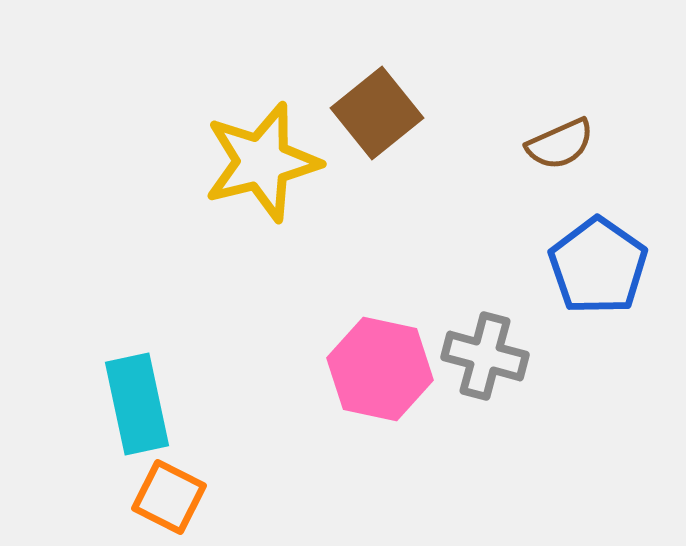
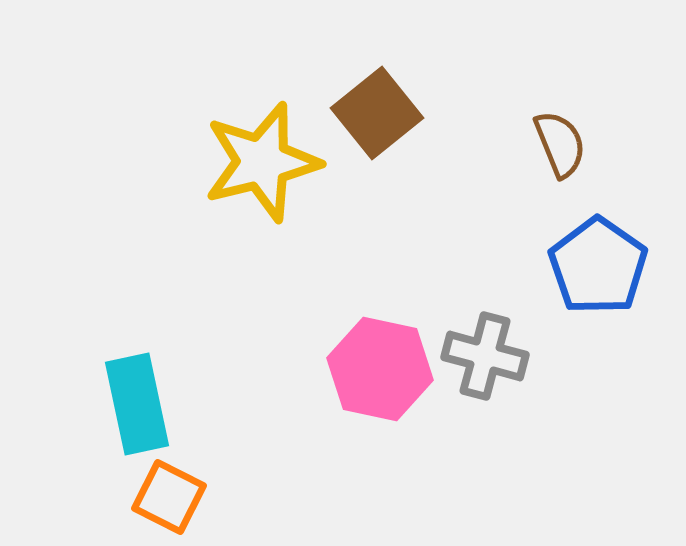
brown semicircle: rotated 88 degrees counterclockwise
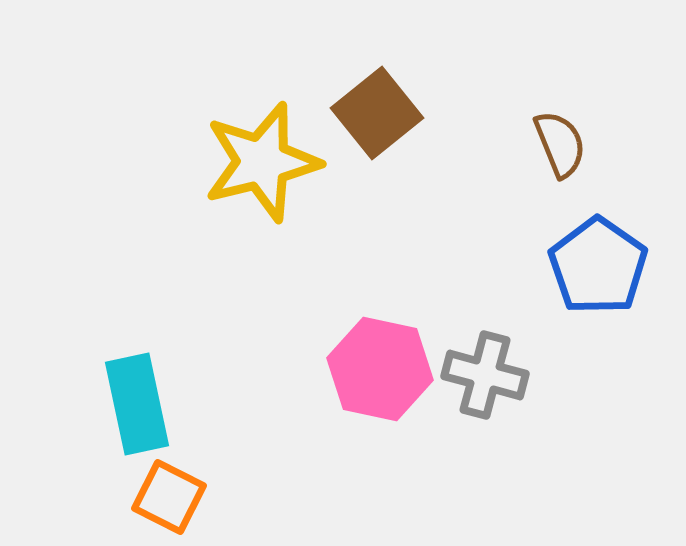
gray cross: moved 19 px down
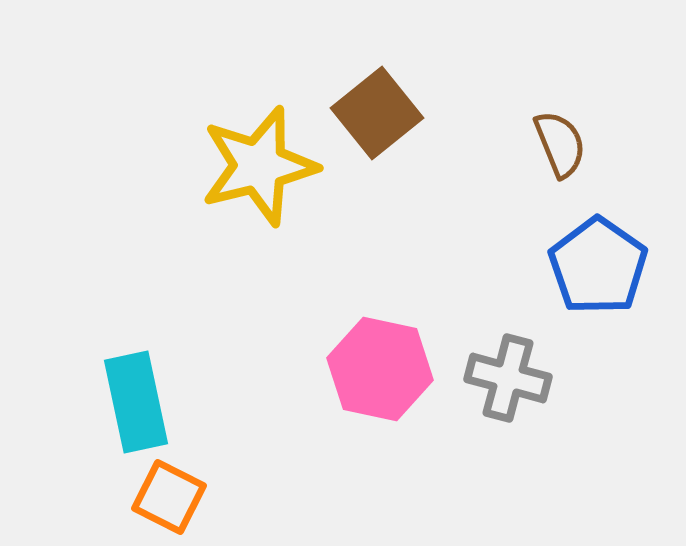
yellow star: moved 3 px left, 4 px down
gray cross: moved 23 px right, 3 px down
cyan rectangle: moved 1 px left, 2 px up
